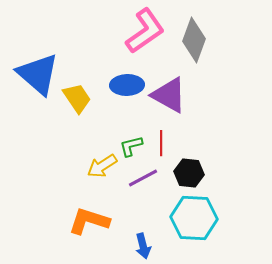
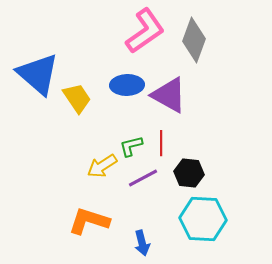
cyan hexagon: moved 9 px right, 1 px down
blue arrow: moved 1 px left, 3 px up
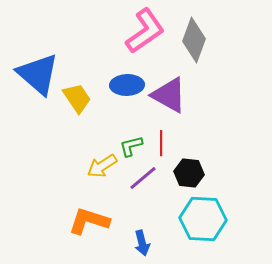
purple line: rotated 12 degrees counterclockwise
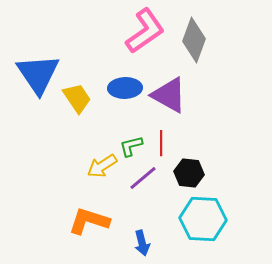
blue triangle: rotated 15 degrees clockwise
blue ellipse: moved 2 px left, 3 px down
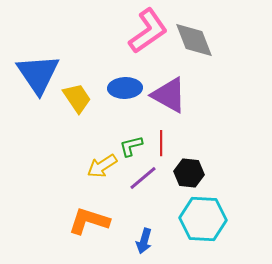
pink L-shape: moved 3 px right
gray diamond: rotated 42 degrees counterclockwise
blue arrow: moved 2 px right, 2 px up; rotated 30 degrees clockwise
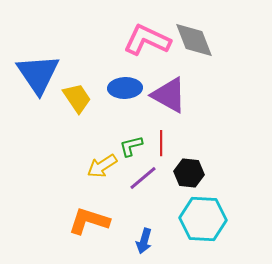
pink L-shape: moved 1 px left, 9 px down; rotated 120 degrees counterclockwise
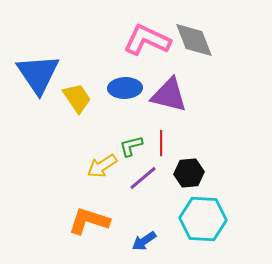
purple triangle: rotated 15 degrees counterclockwise
black hexagon: rotated 12 degrees counterclockwise
blue arrow: rotated 40 degrees clockwise
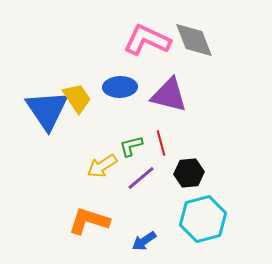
blue triangle: moved 9 px right, 36 px down
blue ellipse: moved 5 px left, 1 px up
red line: rotated 15 degrees counterclockwise
purple line: moved 2 px left
cyan hexagon: rotated 18 degrees counterclockwise
